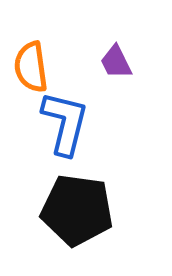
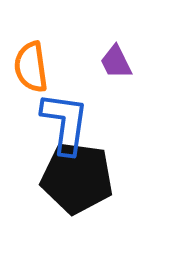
blue L-shape: rotated 6 degrees counterclockwise
black pentagon: moved 32 px up
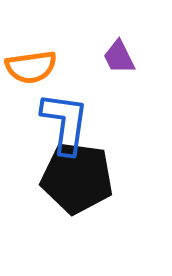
purple trapezoid: moved 3 px right, 5 px up
orange semicircle: rotated 90 degrees counterclockwise
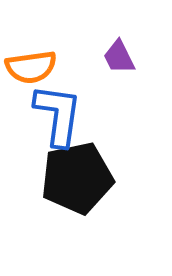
blue L-shape: moved 7 px left, 8 px up
black pentagon: rotated 20 degrees counterclockwise
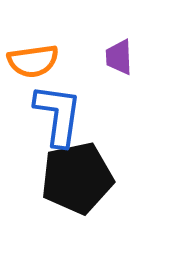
purple trapezoid: rotated 24 degrees clockwise
orange semicircle: moved 2 px right, 6 px up
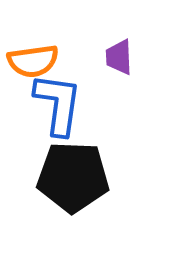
blue L-shape: moved 11 px up
black pentagon: moved 4 px left, 1 px up; rotated 14 degrees clockwise
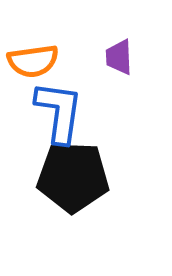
blue L-shape: moved 1 px right, 8 px down
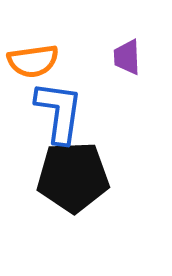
purple trapezoid: moved 8 px right
black pentagon: rotated 4 degrees counterclockwise
